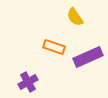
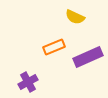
yellow semicircle: rotated 30 degrees counterclockwise
orange rectangle: rotated 40 degrees counterclockwise
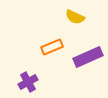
orange rectangle: moved 2 px left
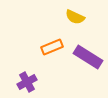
purple rectangle: rotated 56 degrees clockwise
purple cross: moved 1 px left
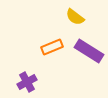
yellow semicircle: rotated 12 degrees clockwise
purple rectangle: moved 1 px right, 6 px up
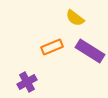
yellow semicircle: moved 1 px down
purple rectangle: moved 1 px right
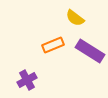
orange rectangle: moved 1 px right, 2 px up
purple cross: moved 2 px up
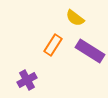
orange rectangle: rotated 35 degrees counterclockwise
